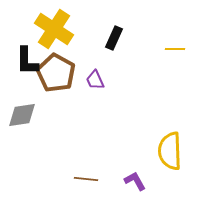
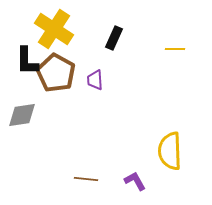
purple trapezoid: rotated 20 degrees clockwise
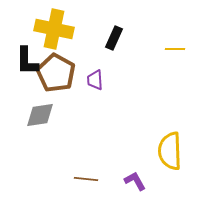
yellow cross: rotated 21 degrees counterclockwise
gray diamond: moved 18 px right
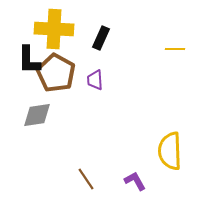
yellow cross: rotated 9 degrees counterclockwise
black rectangle: moved 13 px left
black L-shape: moved 2 px right, 1 px up
gray diamond: moved 3 px left
brown line: rotated 50 degrees clockwise
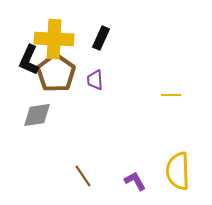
yellow cross: moved 10 px down
yellow line: moved 4 px left, 46 px down
black L-shape: rotated 24 degrees clockwise
brown pentagon: rotated 6 degrees clockwise
yellow semicircle: moved 8 px right, 20 px down
brown line: moved 3 px left, 3 px up
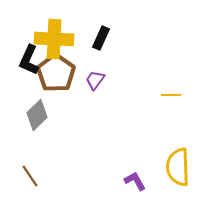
purple trapezoid: rotated 40 degrees clockwise
gray diamond: rotated 36 degrees counterclockwise
yellow semicircle: moved 4 px up
brown line: moved 53 px left
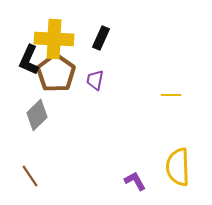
purple trapezoid: rotated 25 degrees counterclockwise
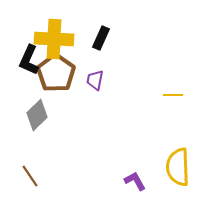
yellow line: moved 2 px right
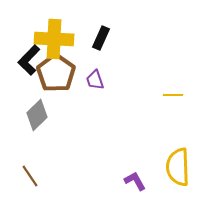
black L-shape: rotated 20 degrees clockwise
purple trapezoid: rotated 30 degrees counterclockwise
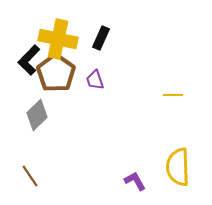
yellow cross: moved 4 px right; rotated 9 degrees clockwise
